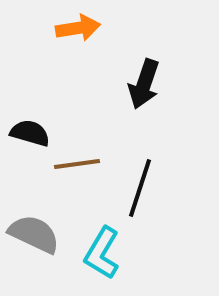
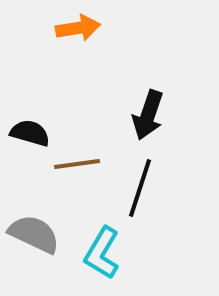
black arrow: moved 4 px right, 31 px down
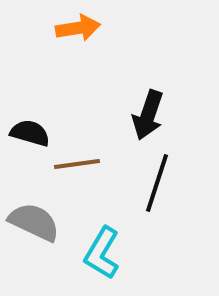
black line: moved 17 px right, 5 px up
gray semicircle: moved 12 px up
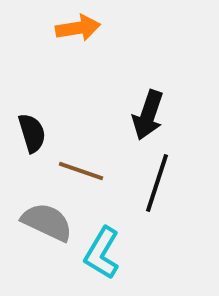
black semicircle: moved 2 px right; rotated 57 degrees clockwise
brown line: moved 4 px right, 7 px down; rotated 27 degrees clockwise
gray semicircle: moved 13 px right
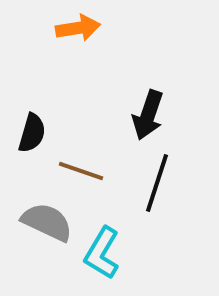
black semicircle: rotated 33 degrees clockwise
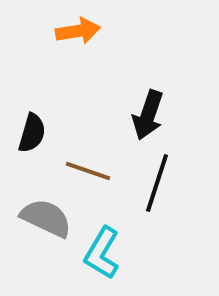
orange arrow: moved 3 px down
brown line: moved 7 px right
gray semicircle: moved 1 px left, 4 px up
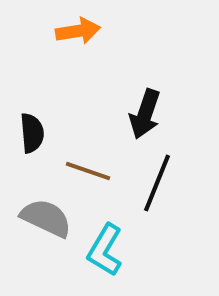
black arrow: moved 3 px left, 1 px up
black semicircle: rotated 21 degrees counterclockwise
black line: rotated 4 degrees clockwise
cyan L-shape: moved 3 px right, 3 px up
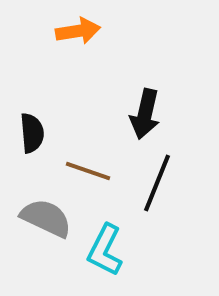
black arrow: rotated 6 degrees counterclockwise
cyan L-shape: rotated 4 degrees counterclockwise
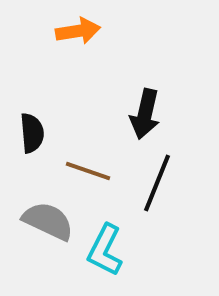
gray semicircle: moved 2 px right, 3 px down
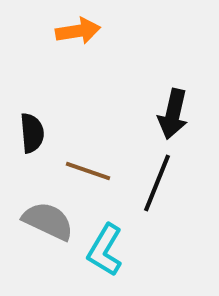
black arrow: moved 28 px right
cyan L-shape: rotated 4 degrees clockwise
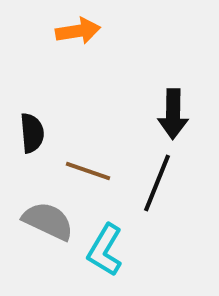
black arrow: rotated 12 degrees counterclockwise
